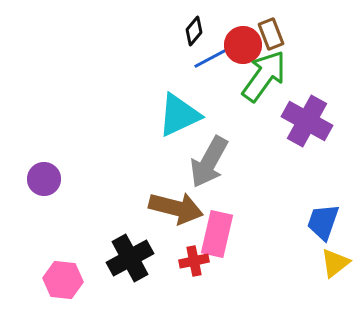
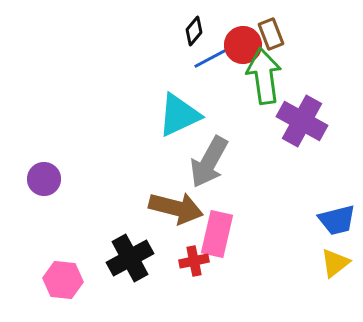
green arrow: rotated 44 degrees counterclockwise
purple cross: moved 5 px left
blue trapezoid: moved 14 px right, 2 px up; rotated 123 degrees counterclockwise
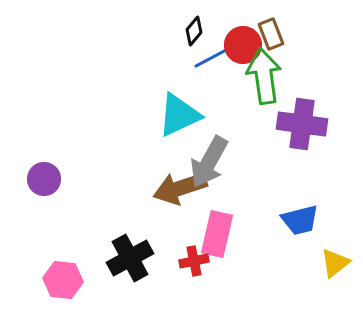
purple cross: moved 3 px down; rotated 21 degrees counterclockwise
brown arrow: moved 4 px right, 20 px up; rotated 148 degrees clockwise
blue trapezoid: moved 37 px left
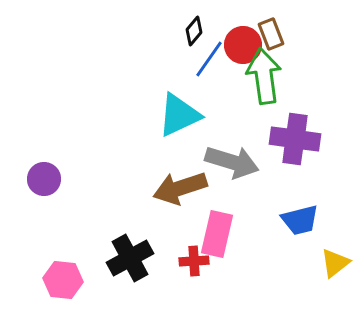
blue line: moved 4 px left, 2 px down; rotated 27 degrees counterclockwise
purple cross: moved 7 px left, 15 px down
gray arrow: moved 23 px right; rotated 102 degrees counterclockwise
red cross: rotated 8 degrees clockwise
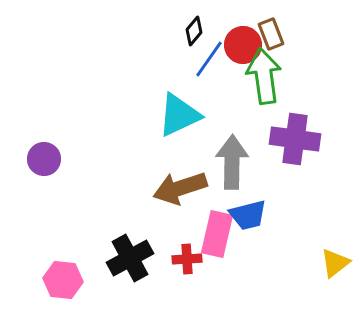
gray arrow: rotated 106 degrees counterclockwise
purple circle: moved 20 px up
blue trapezoid: moved 52 px left, 5 px up
red cross: moved 7 px left, 2 px up
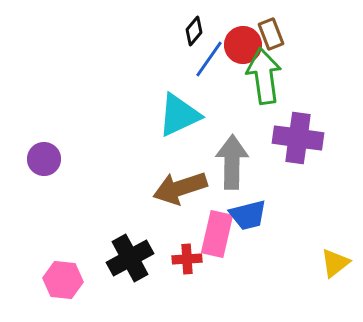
purple cross: moved 3 px right, 1 px up
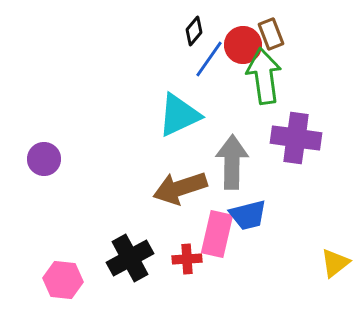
purple cross: moved 2 px left
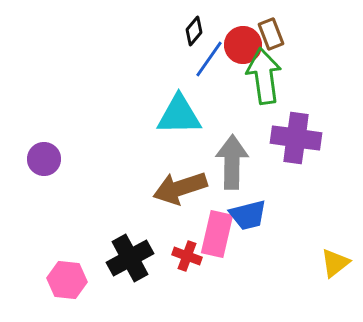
cyan triangle: rotated 24 degrees clockwise
red cross: moved 3 px up; rotated 24 degrees clockwise
pink hexagon: moved 4 px right
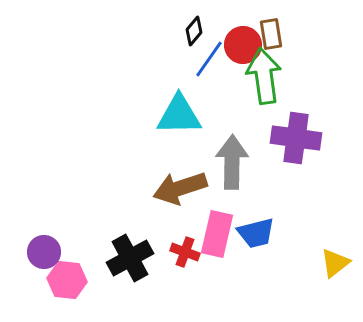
brown rectangle: rotated 12 degrees clockwise
purple circle: moved 93 px down
blue trapezoid: moved 8 px right, 18 px down
red cross: moved 2 px left, 4 px up
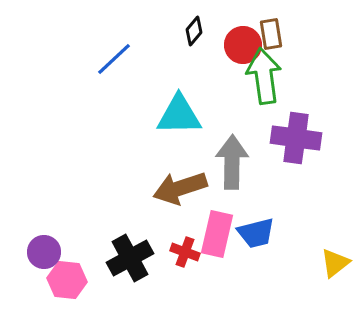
blue line: moved 95 px left; rotated 12 degrees clockwise
